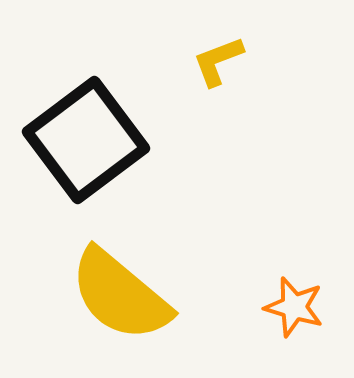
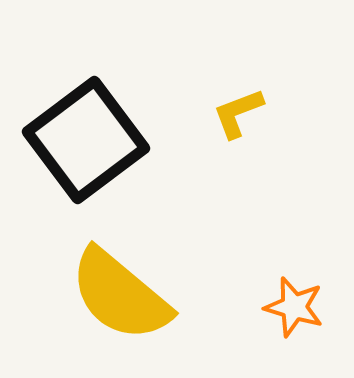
yellow L-shape: moved 20 px right, 52 px down
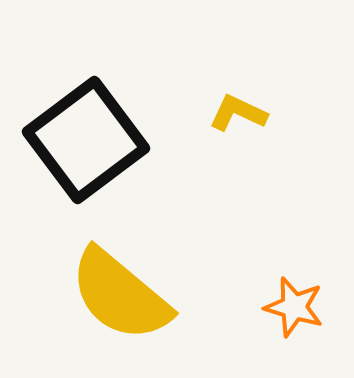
yellow L-shape: rotated 46 degrees clockwise
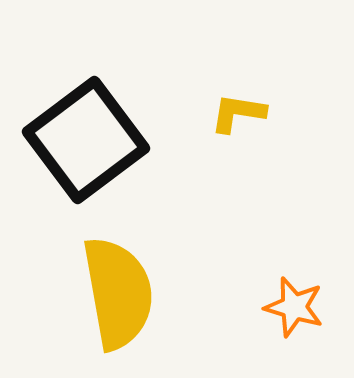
yellow L-shape: rotated 16 degrees counterclockwise
yellow semicircle: moved 2 px left, 2 px up; rotated 140 degrees counterclockwise
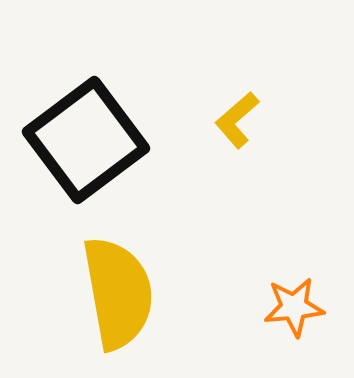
yellow L-shape: moved 1 px left, 7 px down; rotated 50 degrees counterclockwise
orange star: rotated 22 degrees counterclockwise
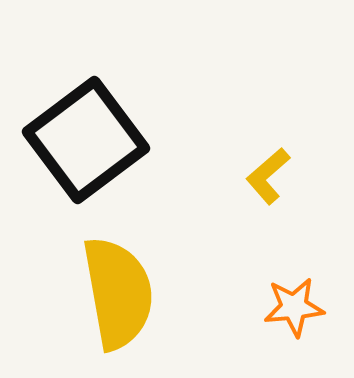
yellow L-shape: moved 31 px right, 56 px down
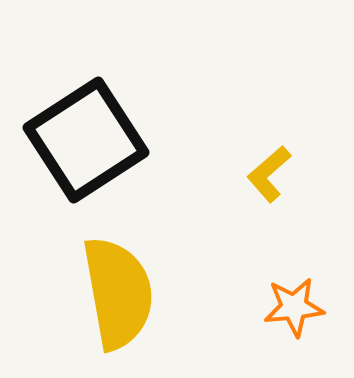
black square: rotated 4 degrees clockwise
yellow L-shape: moved 1 px right, 2 px up
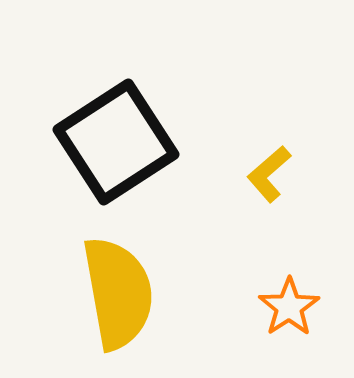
black square: moved 30 px right, 2 px down
orange star: moved 5 px left; rotated 28 degrees counterclockwise
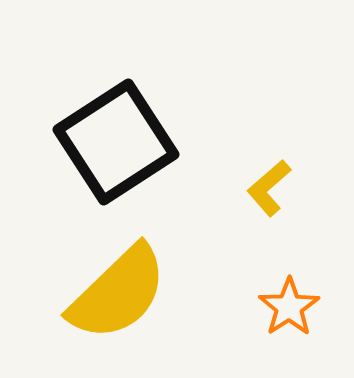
yellow L-shape: moved 14 px down
yellow semicircle: rotated 56 degrees clockwise
